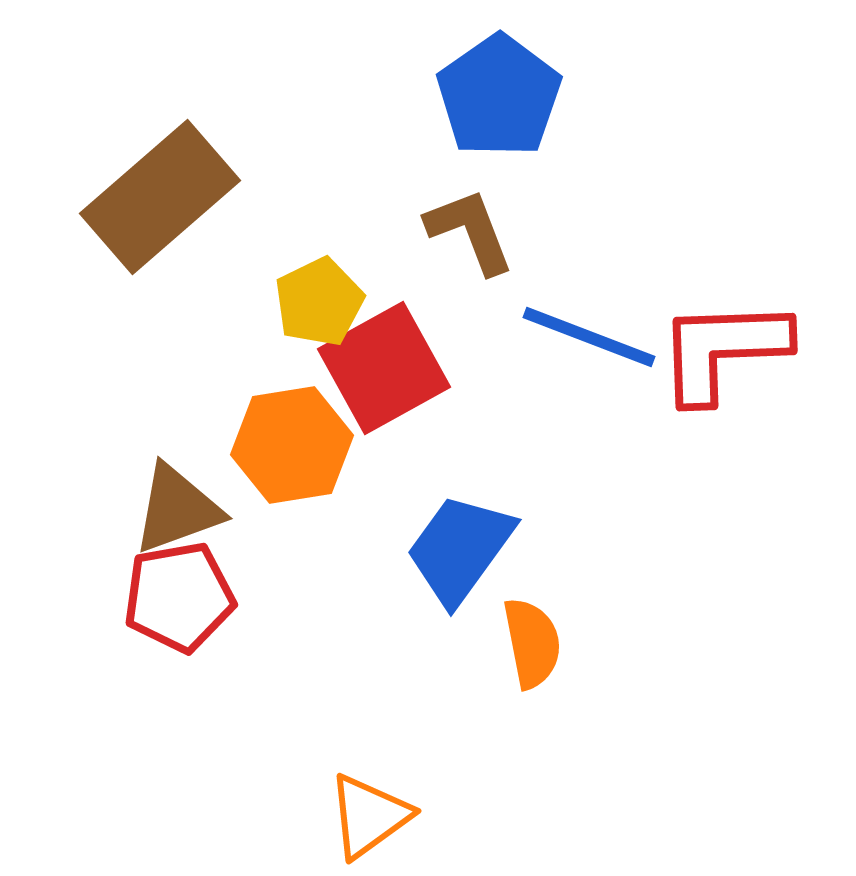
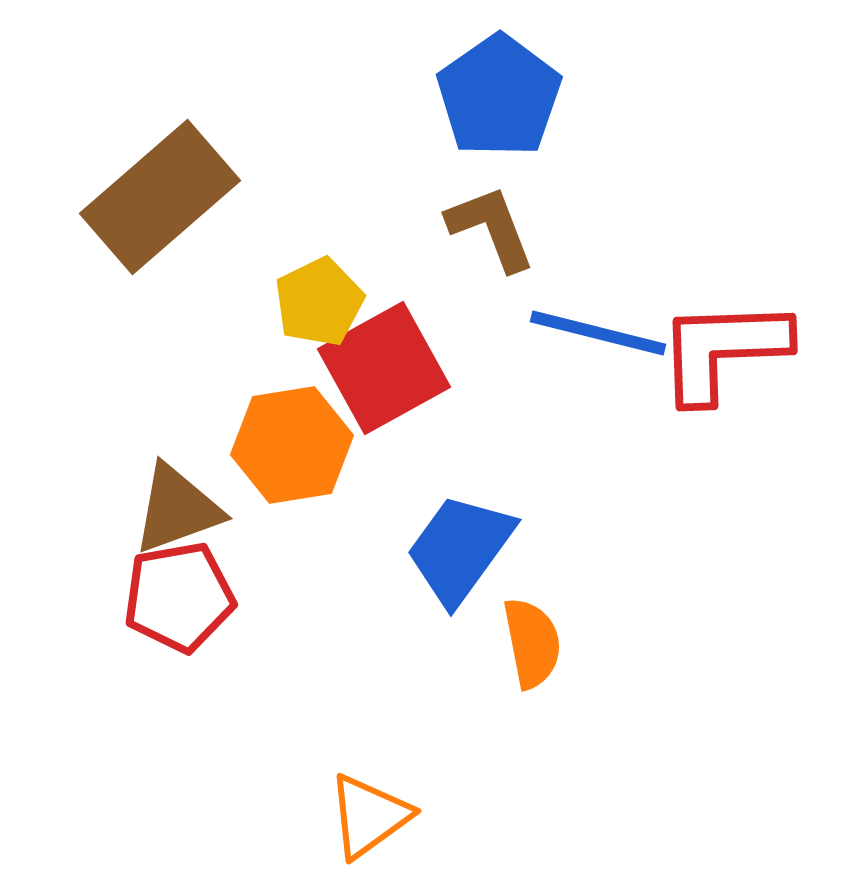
brown L-shape: moved 21 px right, 3 px up
blue line: moved 9 px right, 4 px up; rotated 7 degrees counterclockwise
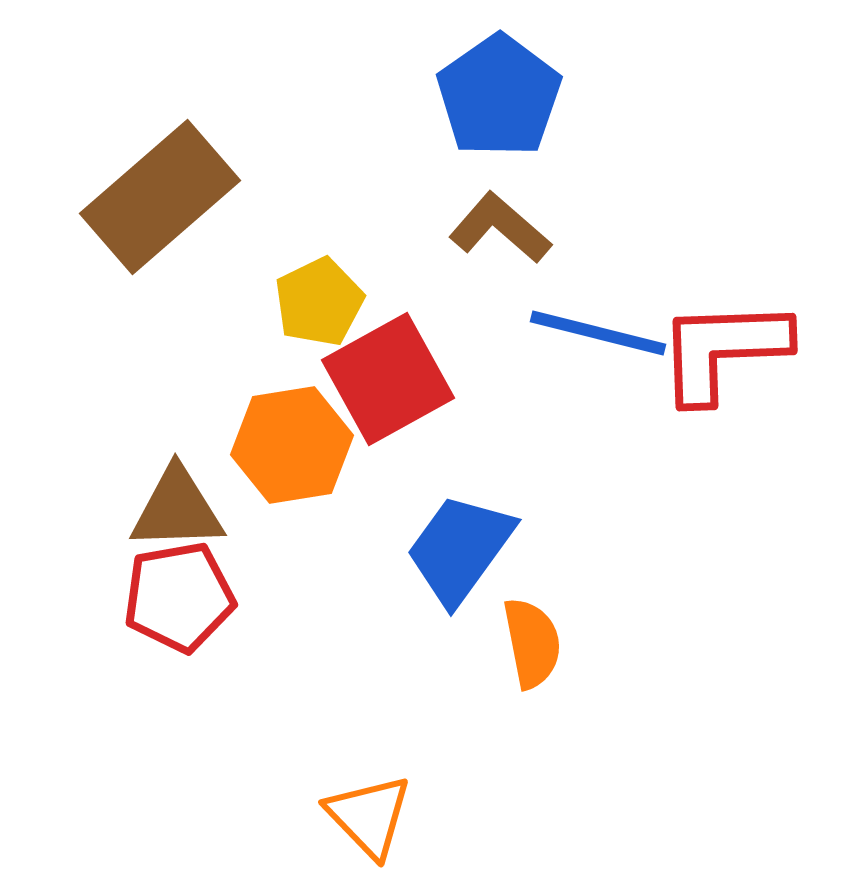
brown L-shape: moved 9 px right; rotated 28 degrees counterclockwise
red square: moved 4 px right, 11 px down
brown triangle: rotated 18 degrees clockwise
orange triangle: rotated 38 degrees counterclockwise
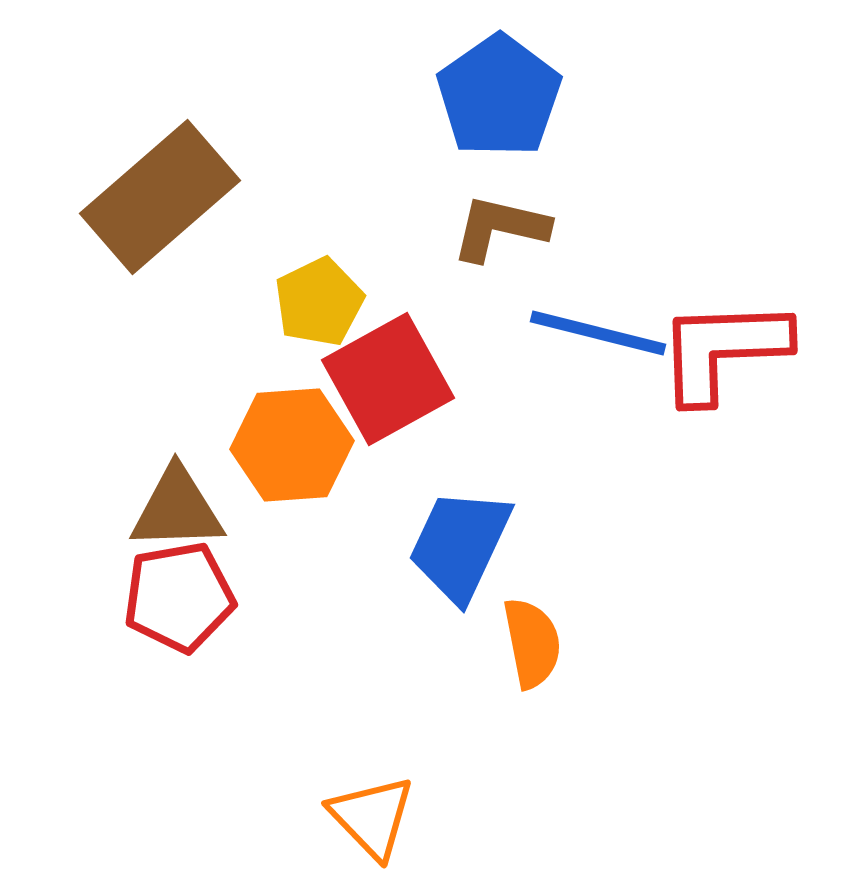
brown L-shape: rotated 28 degrees counterclockwise
orange hexagon: rotated 5 degrees clockwise
blue trapezoid: moved 4 px up; rotated 11 degrees counterclockwise
orange triangle: moved 3 px right, 1 px down
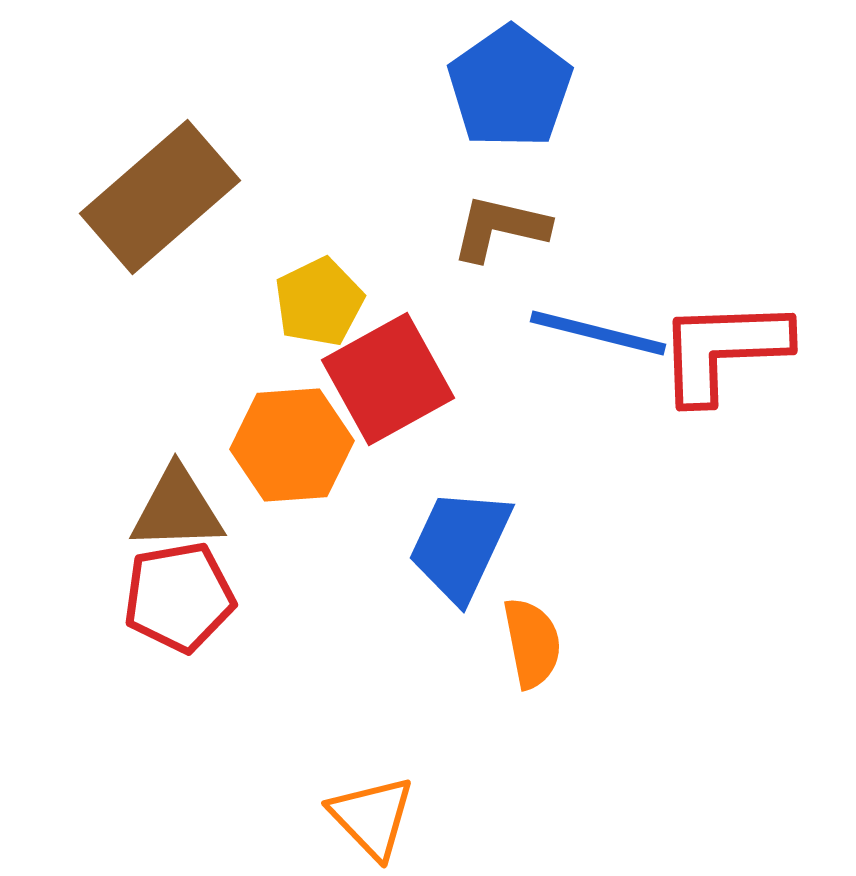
blue pentagon: moved 11 px right, 9 px up
